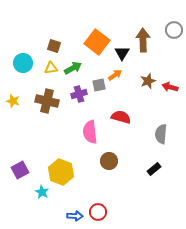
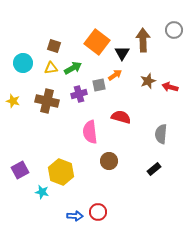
cyan star: rotated 16 degrees counterclockwise
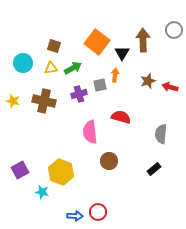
orange arrow: rotated 48 degrees counterclockwise
gray square: moved 1 px right
brown cross: moved 3 px left
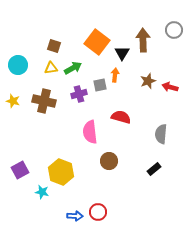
cyan circle: moved 5 px left, 2 px down
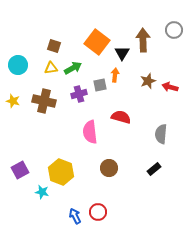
brown circle: moved 7 px down
blue arrow: rotated 119 degrees counterclockwise
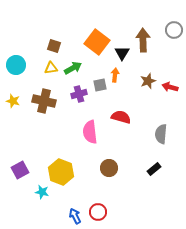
cyan circle: moved 2 px left
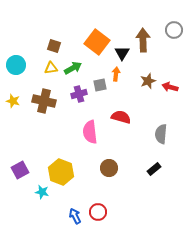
orange arrow: moved 1 px right, 1 px up
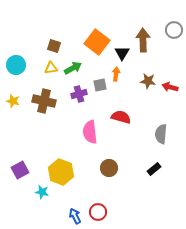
brown star: rotated 28 degrees clockwise
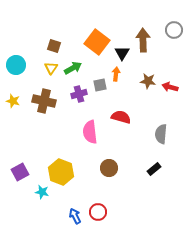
yellow triangle: rotated 48 degrees counterclockwise
purple square: moved 2 px down
